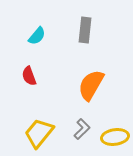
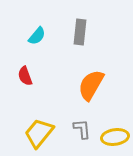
gray rectangle: moved 5 px left, 2 px down
red semicircle: moved 4 px left
gray L-shape: rotated 50 degrees counterclockwise
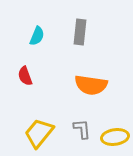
cyan semicircle: rotated 18 degrees counterclockwise
orange semicircle: rotated 112 degrees counterclockwise
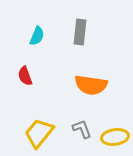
gray L-shape: rotated 15 degrees counterclockwise
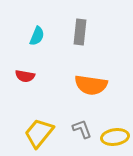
red semicircle: rotated 60 degrees counterclockwise
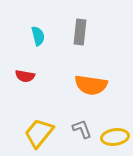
cyan semicircle: moved 1 px right; rotated 36 degrees counterclockwise
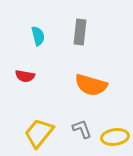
orange semicircle: rotated 8 degrees clockwise
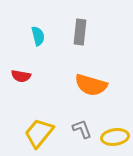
red semicircle: moved 4 px left
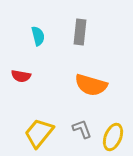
yellow ellipse: moved 2 px left; rotated 60 degrees counterclockwise
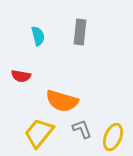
orange semicircle: moved 29 px left, 16 px down
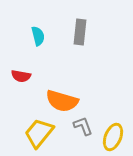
gray L-shape: moved 1 px right, 3 px up
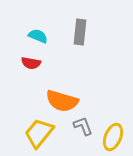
cyan semicircle: rotated 54 degrees counterclockwise
red semicircle: moved 10 px right, 13 px up
